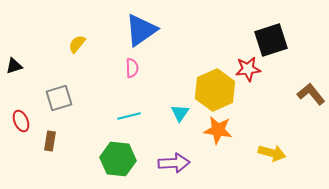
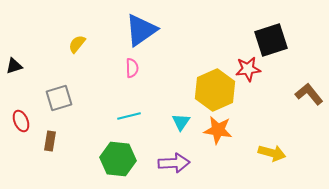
brown L-shape: moved 2 px left
cyan triangle: moved 1 px right, 9 px down
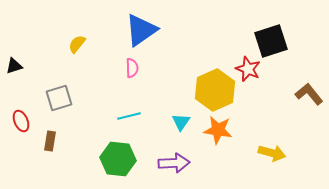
black square: moved 1 px down
red star: rotated 30 degrees clockwise
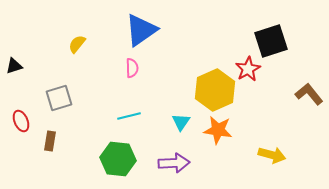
red star: rotated 20 degrees clockwise
yellow arrow: moved 2 px down
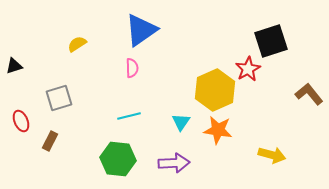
yellow semicircle: rotated 18 degrees clockwise
brown rectangle: rotated 18 degrees clockwise
